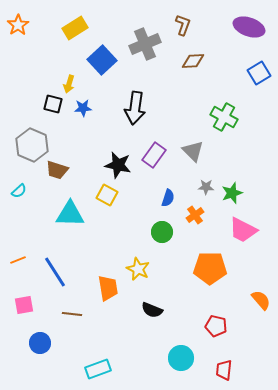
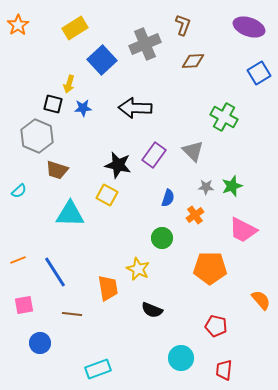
black arrow at (135, 108): rotated 84 degrees clockwise
gray hexagon at (32, 145): moved 5 px right, 9 px up
green star at (232, 193): moved 7 px up
green circle at (162, 232): moved 6 px down
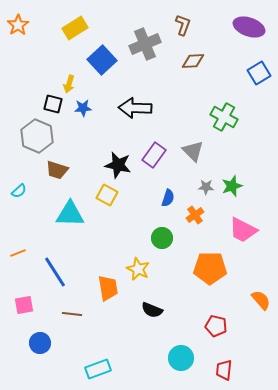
orange line at (18, 260): moved 7 px up
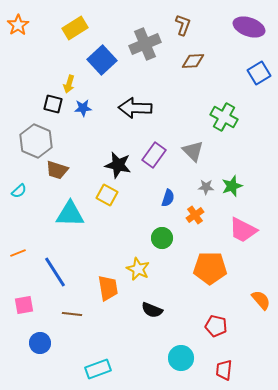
gray hexagon at (37, 136): moved 1 px left, 5 px down
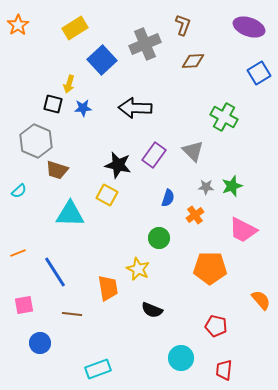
green circle at (162, 238): moved 3 px left
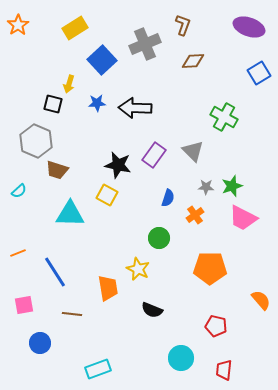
blue star at (83, 108): moved 14 px right, 5 px up
pink trapezoid at (243, 230): moved 12 px up
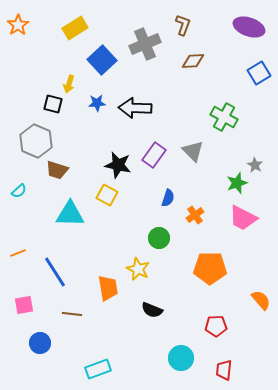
green star at (232, 186): moved 5 px right, 3 px up
gray star at (206, 187): moved 49 px right, 22 px up; rotated 28 degrees clockwise
red pentagon at (216, 326): rotated 15 degrees counterclockwise
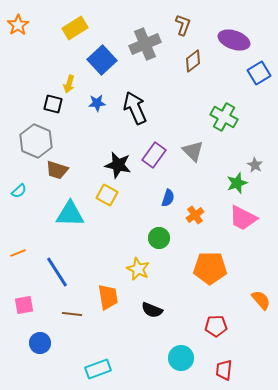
purple ellipse at (249, 27): moved 15 px left, 13 px down
brown diamond at (193, 61): rotated 35 degrees counterclockwise
black arrow at (135, 108): rotated 64 degrees clockwise
blue line at (55, 272): moved 2 px right
orange trapezoid at (108, 288): moved 9 px down
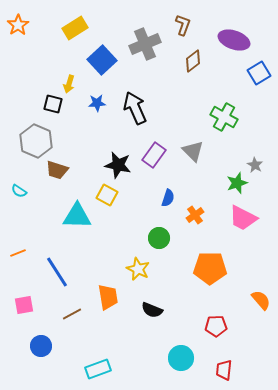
cyan semicircle at (19, 191): rotated 77 degrees clockwise
cyan triangle at (70, 214): moved 7 px right, 2 px down
brown line at (72, 314): rotated 36 degrees counterclockwise
blue circle at (40, 343): moved 1 px right, 3 px down
